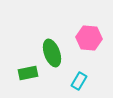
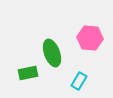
pink hexagon: moved 1 px right
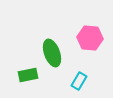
green rectangle: moved 2 px down
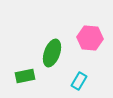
green ellipse: rotated 40 degrees clockwise
green rectangle: moved 3 px left, 1 px down
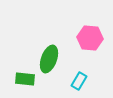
green ellipse: moved 3 px left, 6 px down
green rectangle: moved 3 px down; rotated 18 degrees clockwise
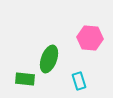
cyan rectangle: rotated 48 degrees counterclockwise
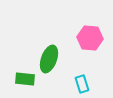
cyan rectangle: moved 3 px right, 3 px down
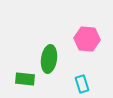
pink hexagon: moved 3 px left, 1 px down
green ellipse: rotated 12 degrees counterclockwise
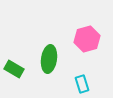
pink hexagon: rotated 20 degrees counterclockwise
green rectangle: moved 11 px left, 10 px up; rotated 24 degrees clockwise
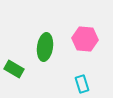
pink hexagon: moved 2 px left; rotated 20 degrees clockwise
green ellipse: moved 4 px left, 12 px up
